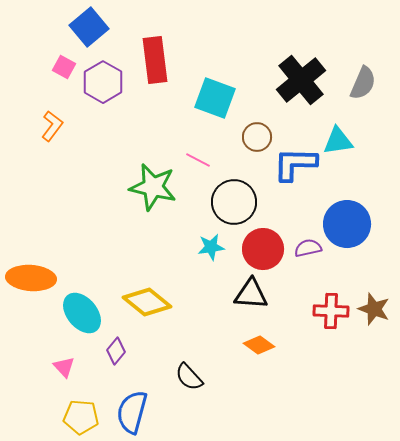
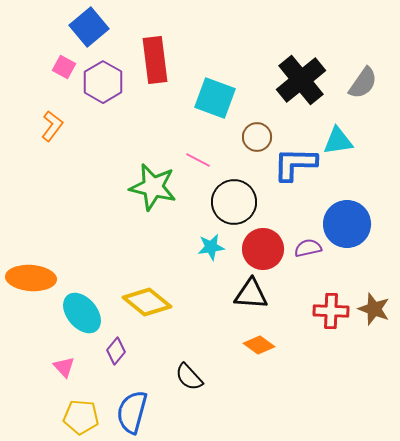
gray semicircle: rotated 12 degrees clockwise
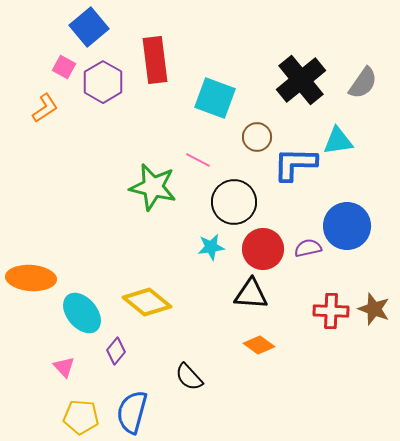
orange L-shape: moved 7 px left, 18 px up; rotated 20 degrees clockwise
blue circle: moved 2 px down
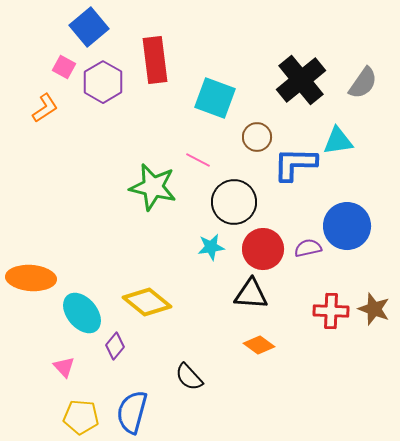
purple diamond: moved 1 px left, 5 px up
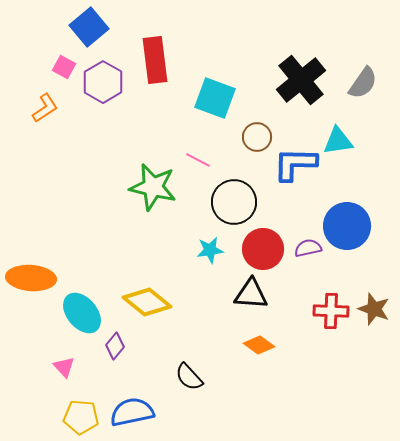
cyan star: moved 1 px left, 3 px down
blue semicircle: rotated 63 degrees clockwise
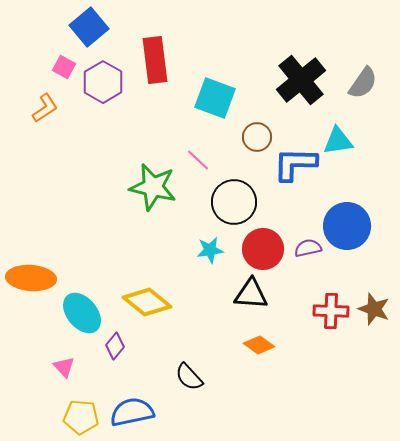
pink line: rotated 15 degrees clockwise
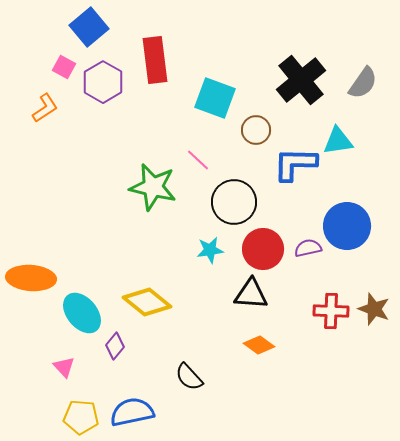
brown circle: moved 1 px left, 7 px up
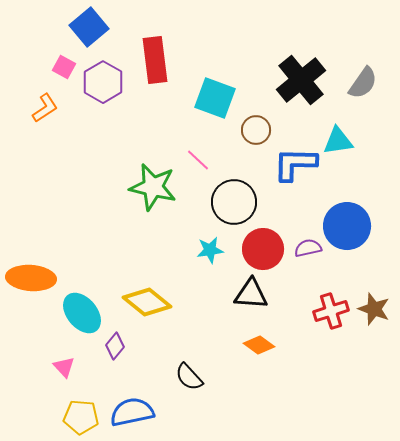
red cross: rotated 20 degrees counterclockwise
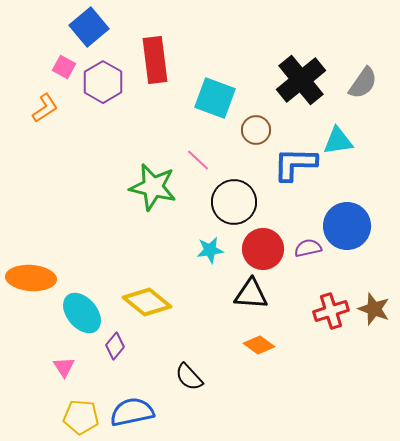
pink triangle: rotated 10 degrees clockwise
